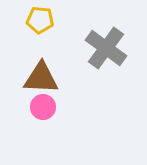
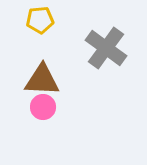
yellow pentagon: rotated 12 degrees counterclockwise
brown triangle: moved 1 px right, 2 px down
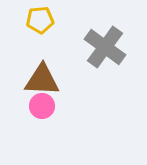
gray cross: moved 1 px left, 1 px up
pink circle: moved 1 px left, 1 px up
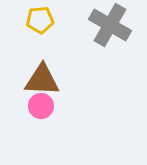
gray cross: moved 5 px right, 22 px up; rotated 6 degrees counterclockwise
pink circle: moved 1 px left
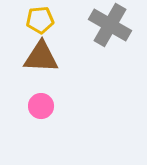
brown triangle: moved 1 px left, 23 px up
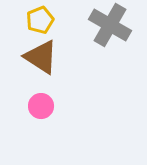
yellow pentagon: rotated 16 degrees counterclockwise
brown triangle: rotated 30 degrees clockwise
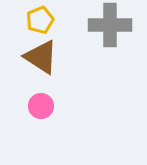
gray cross: rotated 30 degrees counterclockwise
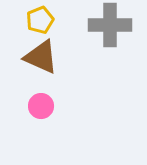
brown triangle: rotated 9 degrees counterclockwise
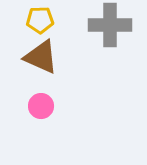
yellow pentagon: rotated 20 degrees clockwise
